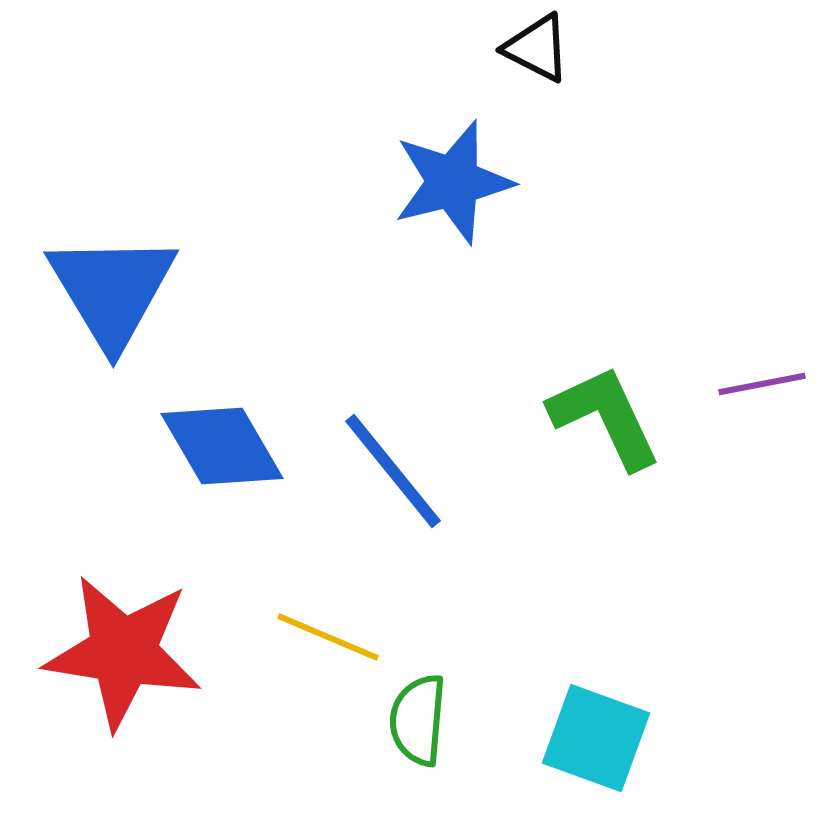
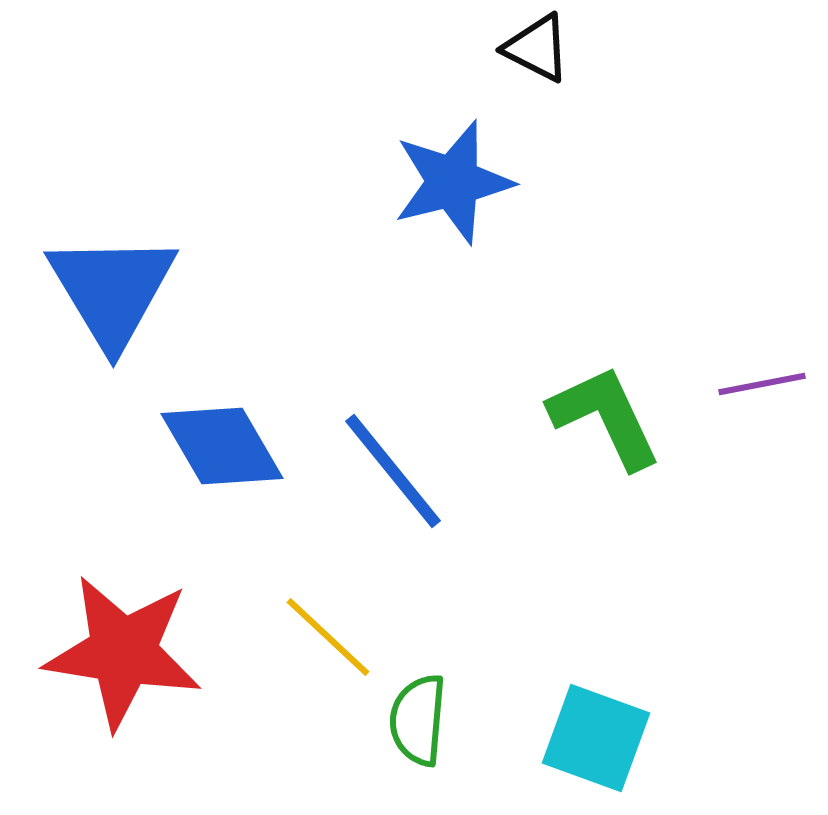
yellow line: rotated 20 degrees clockwise
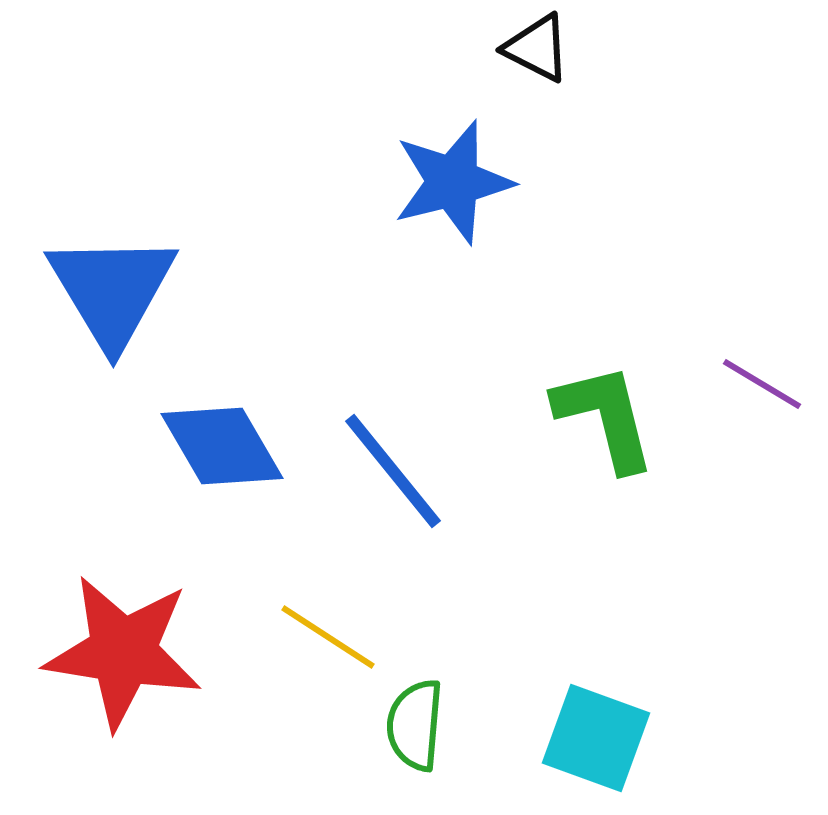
purple line: rotated 42 degrees clockwise
green L-shape: rotated 11 degrees clockwise
yellow line: rotated 10 degrees counterclockwise
green semicircle: moved 3 px left, 5 px down
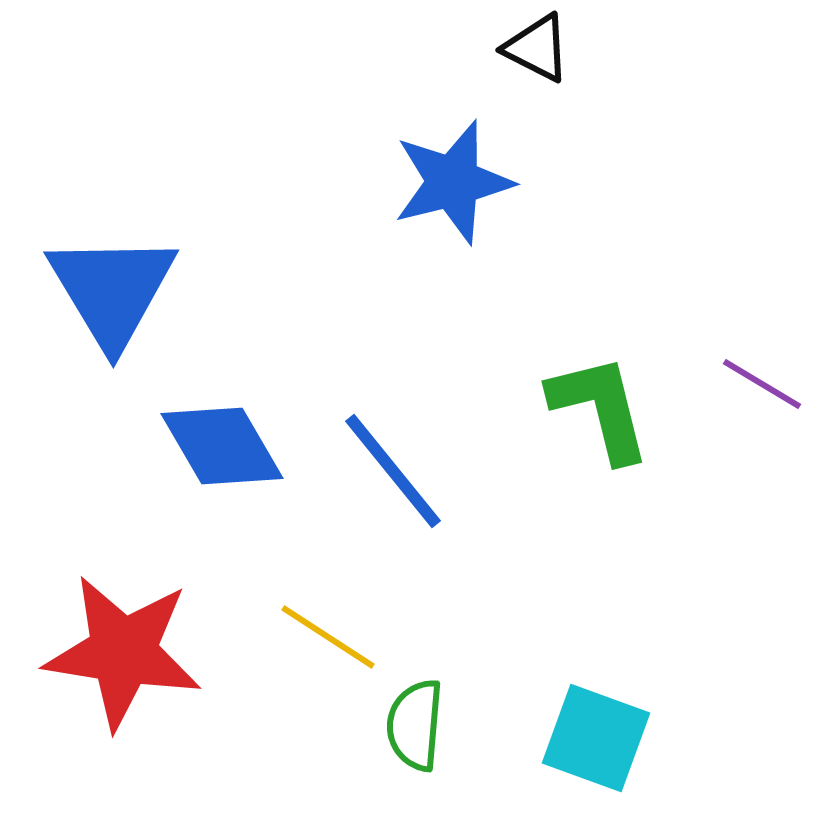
green L-shape: moved 5 px left, 9 px up
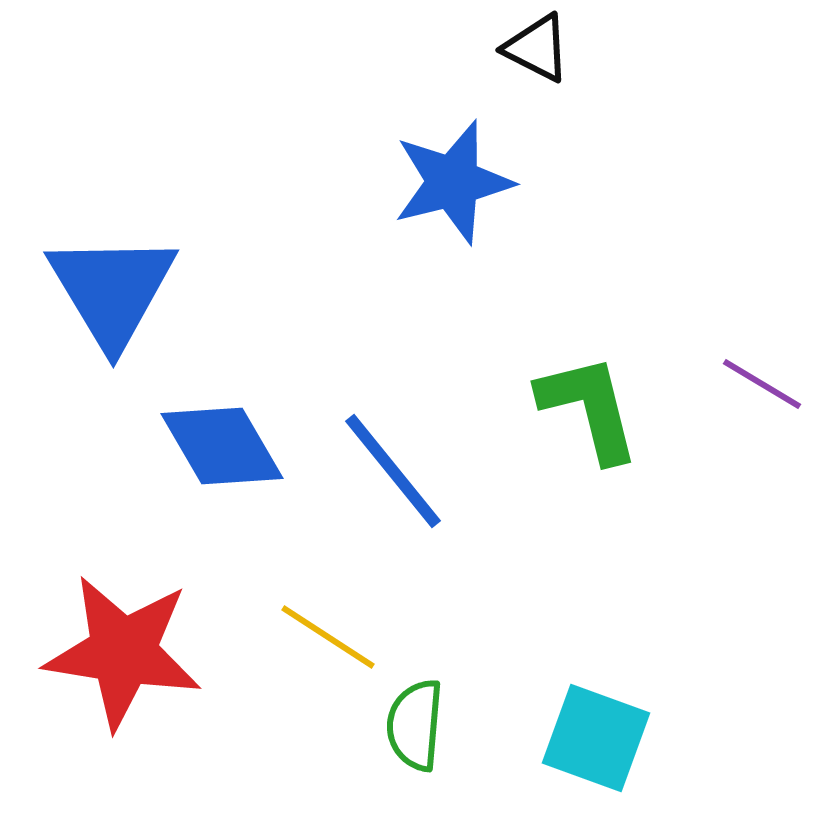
green L-shape: moved 11 px left
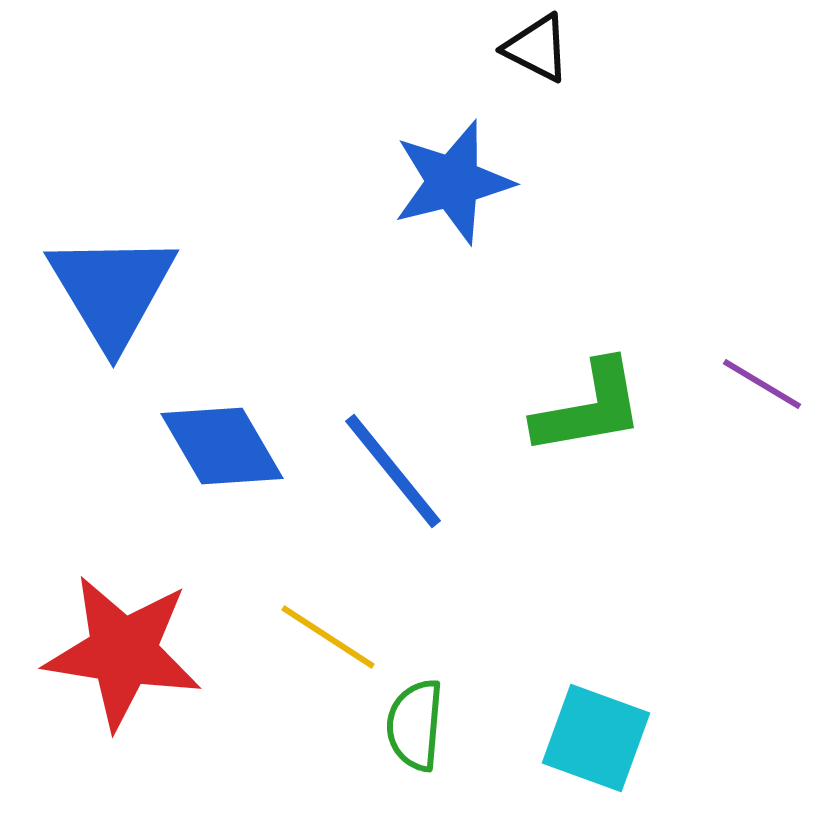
green L-shape: rotated 94 degrees clockwise
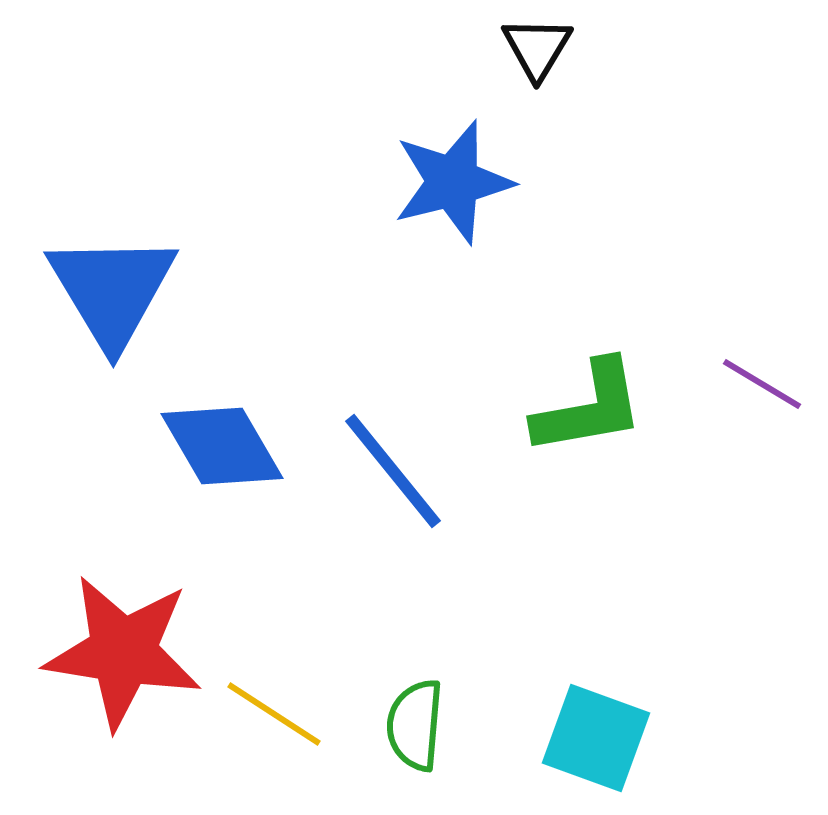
black triangle: rotated 34 degrees clockwise
yellow line: moved 54 px left, 77 px down
